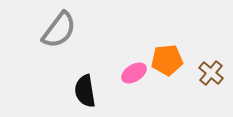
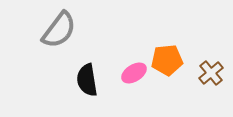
brown cross: rotated 10 degrees clockwise
black semicircle: moved 2 px right, 11 px up
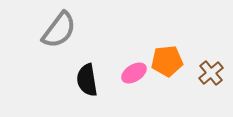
orange pentagon: moved 1 px down
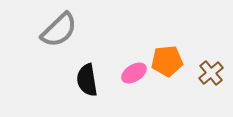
gray semicircle: rotated 9 degrees clockwise
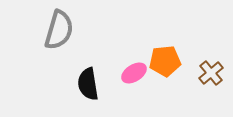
gray semicircle: rotated 30 degrees counterclockwise
orange pentagon: moved 2 px left
black semicircle: moved 1 px right, 4 px down
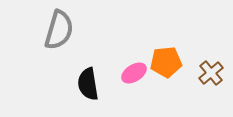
orange pentagon: moved 1 px right, 1 px down
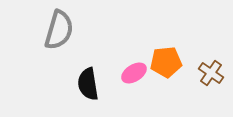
brown cross: rotated 15 degrees counterclockwise
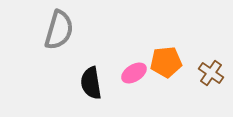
black semicircle: moved 3 px right, 1 px up
